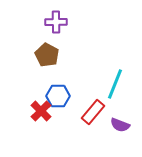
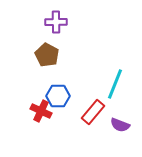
red cross: rotated 20 degrees counterclockwise
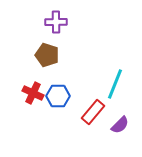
brown pentagon: rotated 10 degrees counterclockwise
red cross: moved 8 px left, 18 px up
purple semicircle: rotated 66 degrees counterclockwise
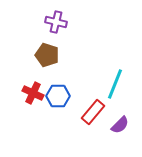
purple cross: rotated 15 degrees clockwise
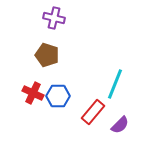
purple cross: moved 2 px left, 4 px up
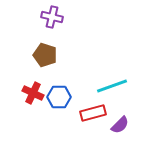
purple cross: moved 2 px left, 1 px up
brown pentagon: moved 2 px left
cyan line: moved 3 px left, 2 px down; rotated 48 degrees clockwise
blue hexagon: moved 1 px right, 1 px down
red rectangle: moved 1 px down; rotated 35 degrees clockwise
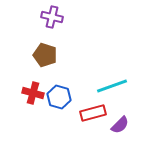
red cross: rotated 10 degrees counterclockwise
blue hexagon: rotated 15 degrees clockwise
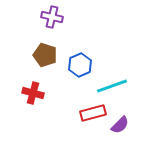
blue hexagon: moved 21 px right, 32 px up; rotated 20 degrees clockwise
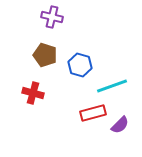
blue hexagon: rotated 20 degrees counterclockwise
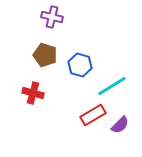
cyan line: rotated 12 degrees counterclockwise
red rectangle: moved 2 px down; rotated 15 degrees counterclockwise
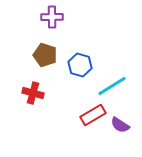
purple cross: rotated 15 degrees counterclockwise
purple semicircle: rotated 78 degrees clockwise
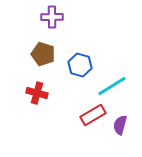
brown pentagon: moved 2 px left, 1 px up
red cross: moved 4 px right
purple semicircle: rotated 72 degrees clockwise
